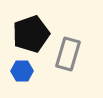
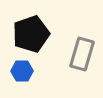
gray rectangle: moved 14 px right
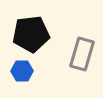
black pentagon: rotated 12 degrees clockwise
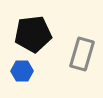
black pentagon: moved 2 px right
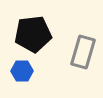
gray rectangle: moved 1 px right, 2 px up
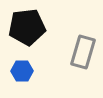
black pentagon: moved 6 px left, 7 px up
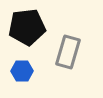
gray rectangle: moved 15 px left
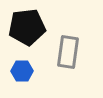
gray rectangle: rotated 8 degrees counterclockwise
